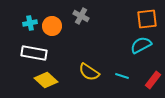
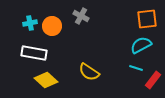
cyan line: moved 14 px right, 8 px up
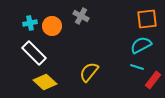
white rectangle: rotated 35 degrees clockwise
cyan line: moved 1 px right, 1 px up
yellow semicircle: rotated 95 degrees clockwise
yellow diamond: moved 1 px left, 2 px down
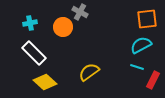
gray cross: moved 1 px left, 4 px up
orange circle: moved 11 px right, 1 px down
yellow semicircle: rotated 15 degrees clockwise
red rectangle: rotated 12 degrees counterclockwise
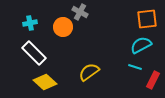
cyan line: moved 2 px left
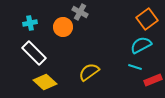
orange square: rotated 30 degrees counterclockwise
red rectangle: rotated 42 degrees clockwise
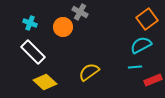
cyan cross: rotated 32 degrees clockwise
white rectangle: moved 1 px left, 1 px up
cyan line: rotated 24 degrees counterclockwise
